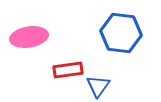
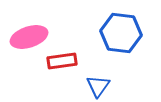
pink ellipse: rotated 9 degrees counterclockwise
red rectangle: moved 6 px left, 9 px up
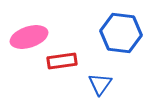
blue triangle: moved 2 px right, 2 px up
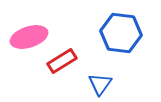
red rectangle: rotated 24 degrees counterclockwise
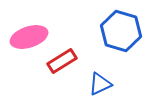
blue hexagon: moved 2 px up; rotated 9 degrees clockwise
blue triangle: rotated 30 degrees clockwise
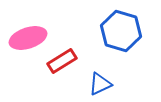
pink ellipse: moved 1 px left, 1 px down
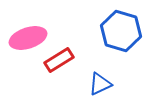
red rectangle: moved 3 px left, 1 px up
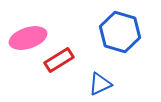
blue hexagon: moved 1 px left, 1 px down
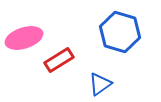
pink ellipse: moved 4 px left
blue triangle: rotated 10 degrees counterclockwise
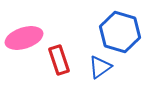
red rectangle: rotated 76 degrees counterclockwise
blue triangle: moved 17 px up
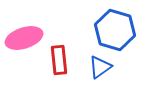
blue hexagon: moved 5 px left, 2 px up
red rectangle: rotated 12 degrees clockwise
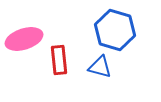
pink ellipse: moved 1 px down
blue triangle: rotated 50 degrees clockwise
